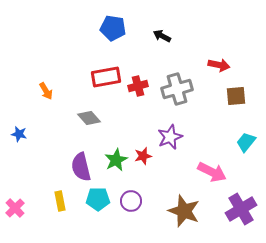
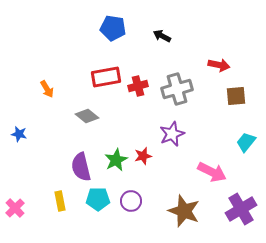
orange arrow: moved 1 px right, 2 px up
gray diamond: moved 2 px left, 2 px up; rotated 10 degrees counterclockwise
purple star: moved 2 px right, 3 px up
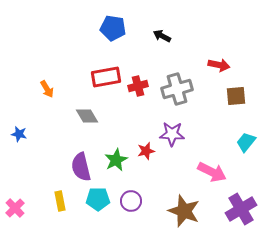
gray diamond: rotated 20 degrees clockwise
purple star: rotated 25 degrees clockwise
red star: moved 3 px right, 5 px up
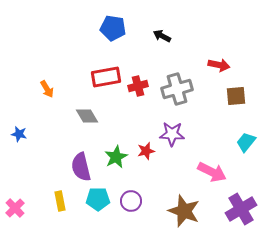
green star: moved 3 px up
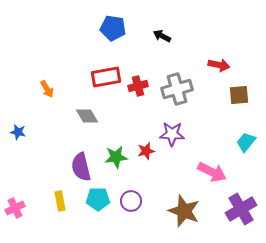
brown square: moved 3 px right, 1 px up
blue star: moved 1 px left, 2 px up
green star: rotated 20 degrees clockwise
pink cross: rotated 18 degrees clockwise
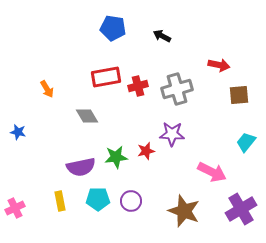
purple semicircle: rotated 88 degrees counterclockwise
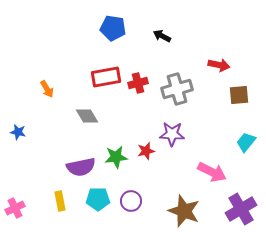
red cross: moved 3 px up
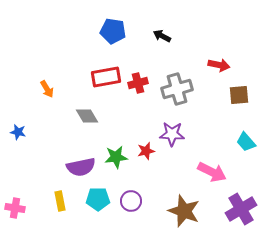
blue pentagon: moved 3 px down
cyan trapezoid: rotated 80 degrees counterclockwise
pink cross: rotated 36 degrees clockwise
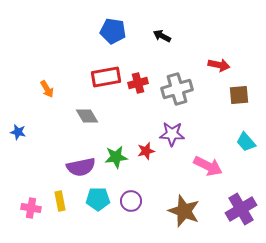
pink arrow: moved 4 px left, 6 px up
pink cross: moved 16 px right
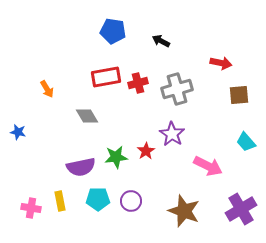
black arrow: moved 1 px left, 5 px down
red arrow: moved 2 px right, 2 px up
purple star: rotated 30 degrees clockwise
red star: rotated 18 degrees counterclockwise
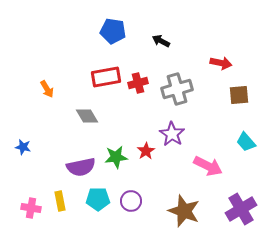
blue star: moved 5 px right, 15 px down
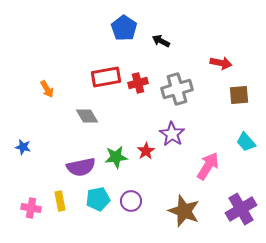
blue pentagon: moved 11 px right, 3 px up; rotated 25 degrees clockwise
pink arrow: rotated 84 degrees counterclockwise
cyan pentagon: rotated 10 degrees counterclockwise
